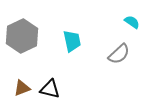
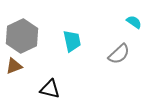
cyan semicircle: moved 2 px right
brown triangle: moved 8 px left, 22 px up
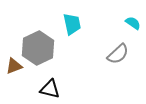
cyan semicircle: moved 1 px left, 1 px down
gray hexagon: moved 16 px right, 12 px down
cyan trapezoid: moved 17 px up
gray semicircle: moved 1 px left
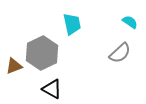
cyan semicircle: moved 3 px left, 1 px up
gray hexagon: moved 4 px right, 5 px down
gray semicircle: moved 2 px right, 1 px up
black triangle: moved 2 px right; rotated 15 degrees clockwise
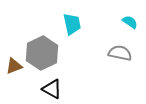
gray semicircle: rotated 125 degrees counterclockwise
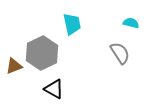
cyan semicircle: moved 1 px right, 1 px down; rotated 21 degrees counterclockwise
gray semicircle: rotated 45 degrees clockwise
black triangle: moved 2 px right
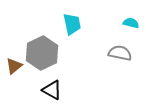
gray semicircle: rotated 45 degrees counterclockwise
brown triangle: rotated 18 degrees counterclockwise
black triangle: moved 2 px left, 1 px down
